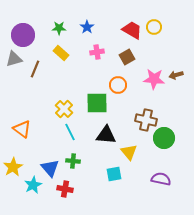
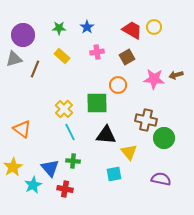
yellow rectangle: moved 1 px right, 3 px down
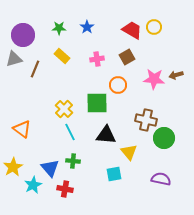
pink cross: moved 7 px down
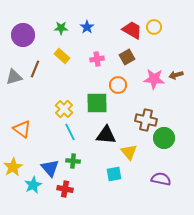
green star: moved 2 px right
gray triangle: moved 18 px down
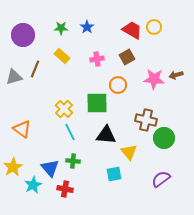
purple semicircle: rotated 48 degrees counterclockwise
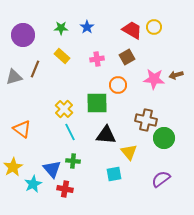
blue triangle: moved 2 px right, 1 px down
cyan star: moved 1 px up
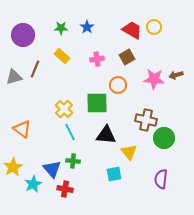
purple semicircle: rotated 48 degrees counterclockwise
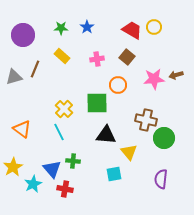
brown square: rotated 21 degrees counterclockwise
pink star: rotated 10 degrees counterclockwise
cyan line: moved 11 px left
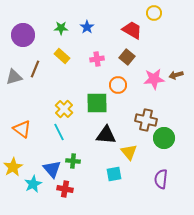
yellow circle: moved 14 px up
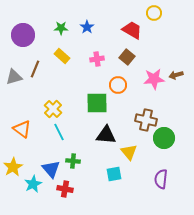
yellow cross: moved 11 px left
blue triangle: moved 1 px left
